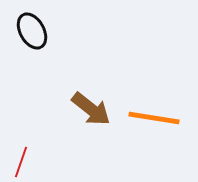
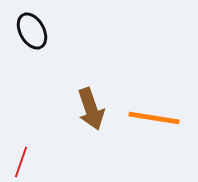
brown arrow: rotated 33 degrees clockwise
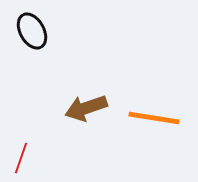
brown arrow: moved 5 px left, 1 px up; rotated 90 degrees clockwise
red line: moved 4 px up
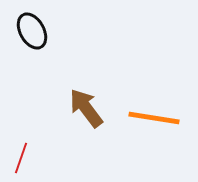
brown arrow: rotated 72 degrees clockwise
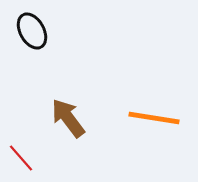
brown arrow: moved 18 px left, 10 px down
red line: rotated 60 degrees counterclockwise
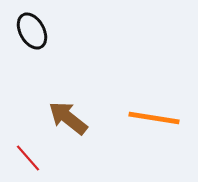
brown arrow: rotated 15 degrees counterclockwise
red line: moved 7 px right
